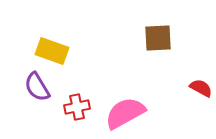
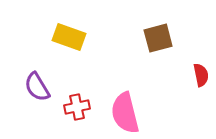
brown square: rotated 12 degrees counterclockwise
yellow rectangle: moved 17 px right, 14 px up
red semicircle: moved 13 px up; rotated 50 degrees clockwise
pink semicircle: rotated 75 degrees counterclockwise
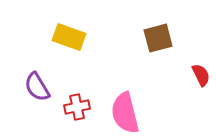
red semicircle: rotated 15 degrees counterclockwise
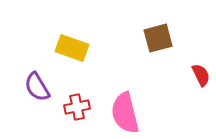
yellow rectangle: moved 3 px right, 11 px down
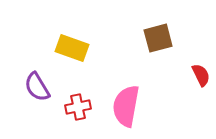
red cross: moved 1 px right
pink semicircle: moved 1 px right, 7 px up; rotated 24 degrees clockwise
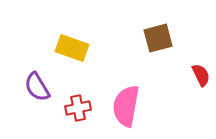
red cross: moved 1 px down
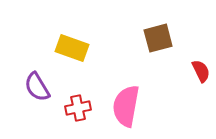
red semicircle: moved 4 px up
